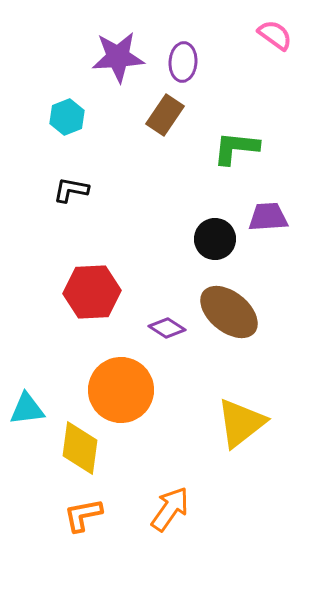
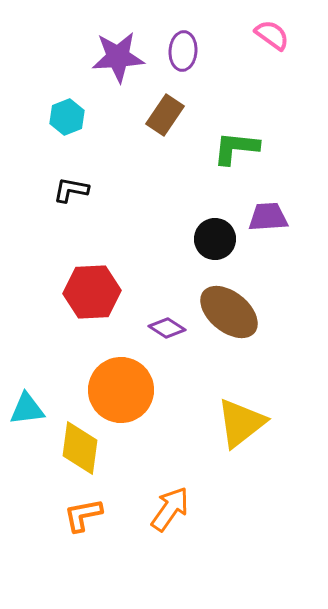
pink semicircle: moved 3 px left
purple ellipse: moved 11 px up
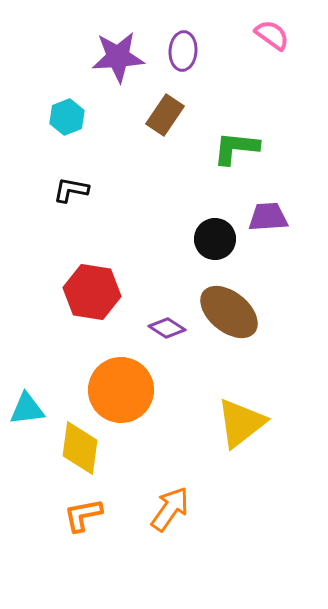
red hexagon: rotated 12 degrees clockwise
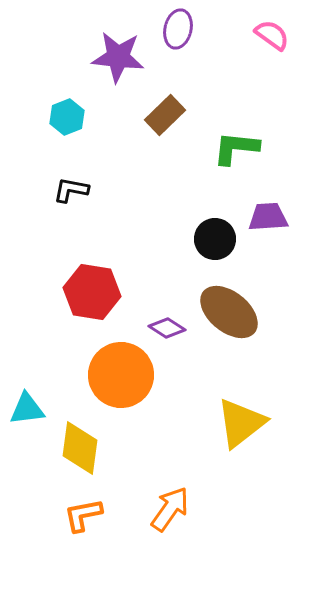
purple ellipse: moved 5 px left, 22 px up; rotated 9 degrees clockwise
purple star: rotated 10 degrees clockwise
brown rectangle: rotated 12 degrees clockwise
orange circle: moved 15 px up
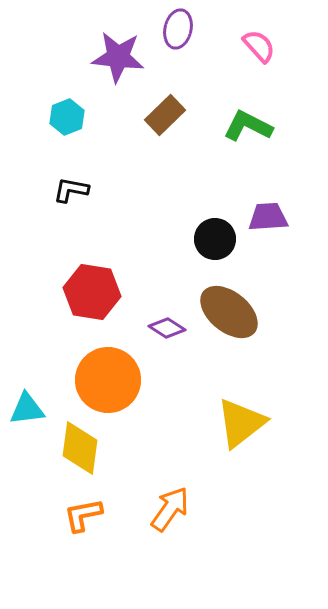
pink semicircle: moved 13 px left, 11 px down; rotated 12 degrees clockwise
green L-shape: moved 12 px right, 22 px up; rotated 21 degrees clockwise
orange circle: moved 13 px left, 5 px down
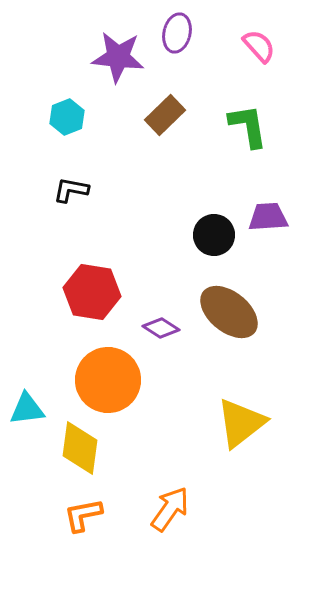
purple ellipse: moved 1 px left, 4 px down
green L-shape: rotated 54 degrees clockwise
black circle: moved 1 px left, 4 px up
purple diamond: moved 6 px left
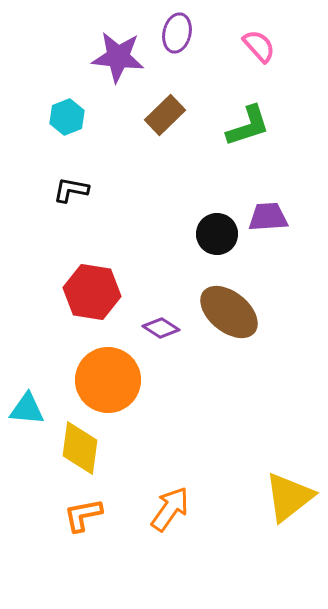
green L-shape: rotated 81 degrees clockwise
black circle: moved 3 px right, 1 px up
cyan triangle: rotated 12 degrees clockwise
yellow triangle: moved 48 px right, 74 px down
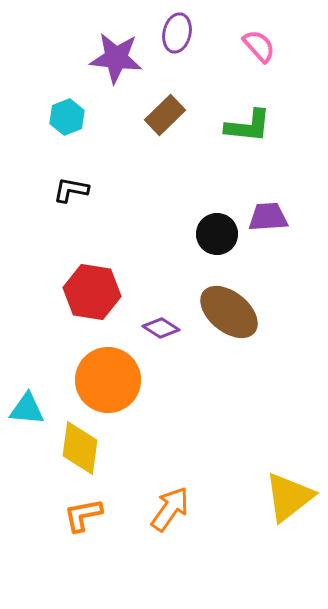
purple star: moved 2 px left, 1 px down
green L-shape: rotated 24 degrees clockwise
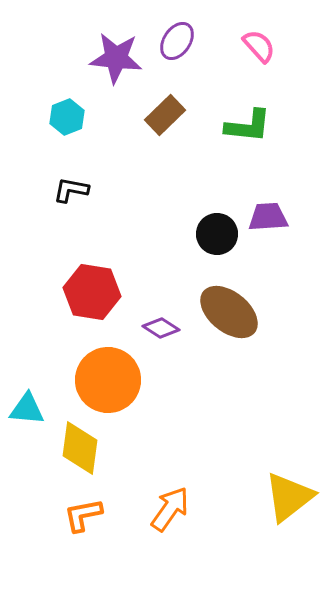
purple ellipse: moved 8 px down; rotated 21 degrees clockwise
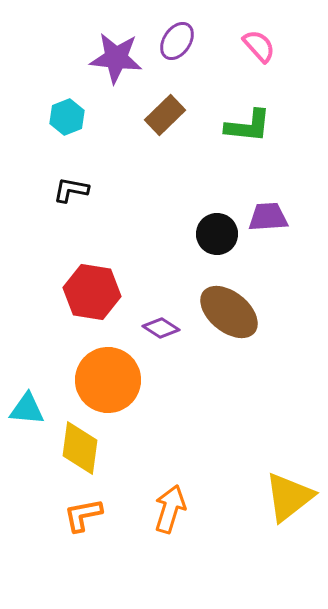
orange arrow: rotated 18 degrees counterclockwise
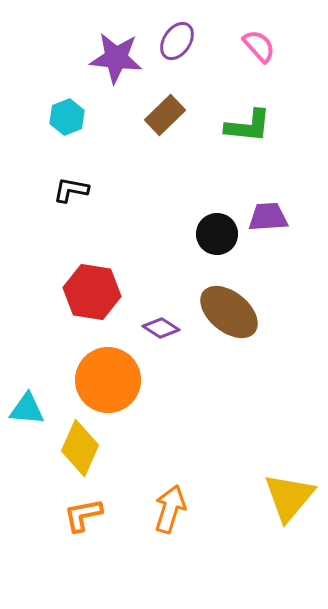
yellow diamond: rotated 16 degrees clockwise
yellow triangle: rotated 12 degrees counterclockwise
